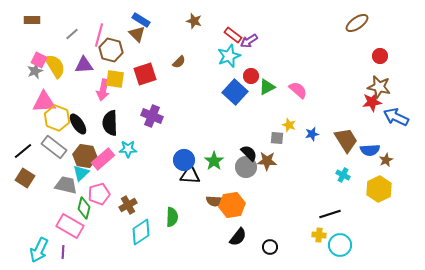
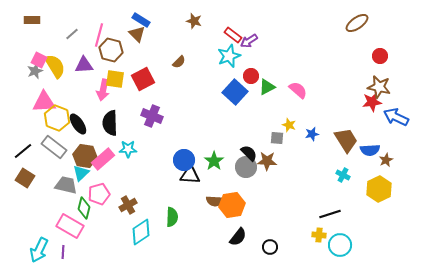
red square at (145, 74): moved 2 px left, 5 px down; rotated 10 degrees counterclockwise
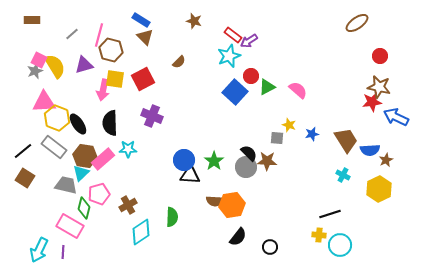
brown triangle at (137, 34): moved 8 px right, 3 px down
purple triangle at (84, 65): rotated 12 degrees counterclockwise
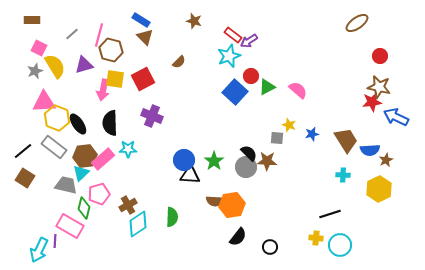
pink square at (39, 60): moved 12 px up
brown hexagon at (85, 156): rotated 15 degrees counterclockwise
cyan cross at (343, 175): rotated 24 degrees counterclockwise
cyan diamond at (141, 232): moved 3 px left, 8 px up
yellow cross at (319, 235): moved 3 px left, 3 px down
purple line at (63, 252): moved 8 px left, 11 px up
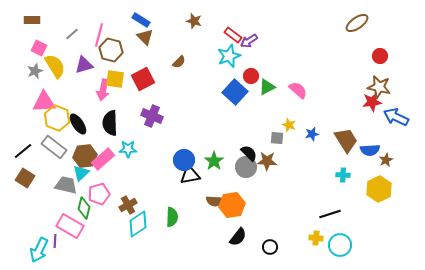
black triangle at (190, 175): rotated 15 degrees counterclockwise
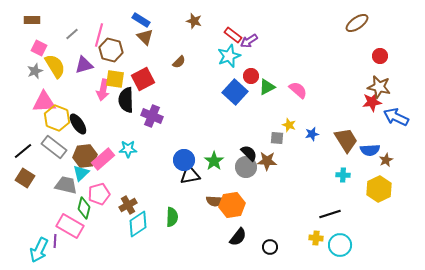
black semicircle at (110, 123): moved 16 px right, 23 px up
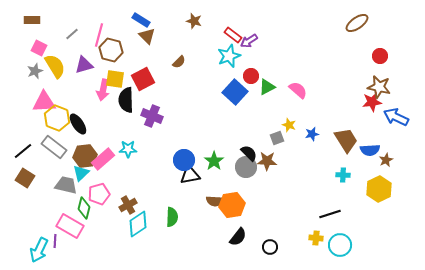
brown triangle at (145, 37): moved 2 px right, 1 px up
gray square at (277, 138): rotated 24 degrees counterclockwise
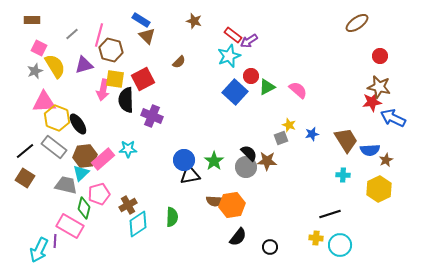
blue arrow at (396, 117): moved 3 px left, 1 px down
gray square at (277, 138): moved 4 px right
black line at (23, 151): moved 2 px right
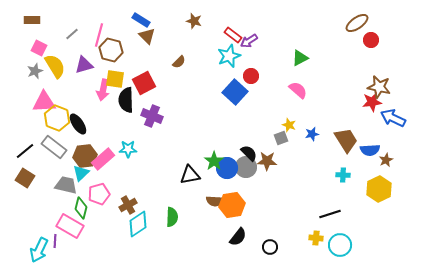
red circle at (380, 56): moved 9 px left, 16 px up
red square at (143, 79): moved 1 px right, 4 px down
green triangle at (267, 87): moved 33 px right, 29 px up
blue circle at (184, 160): moved 43 px right, 8 px down
green diamond at (84, 208): moved 3 px left
